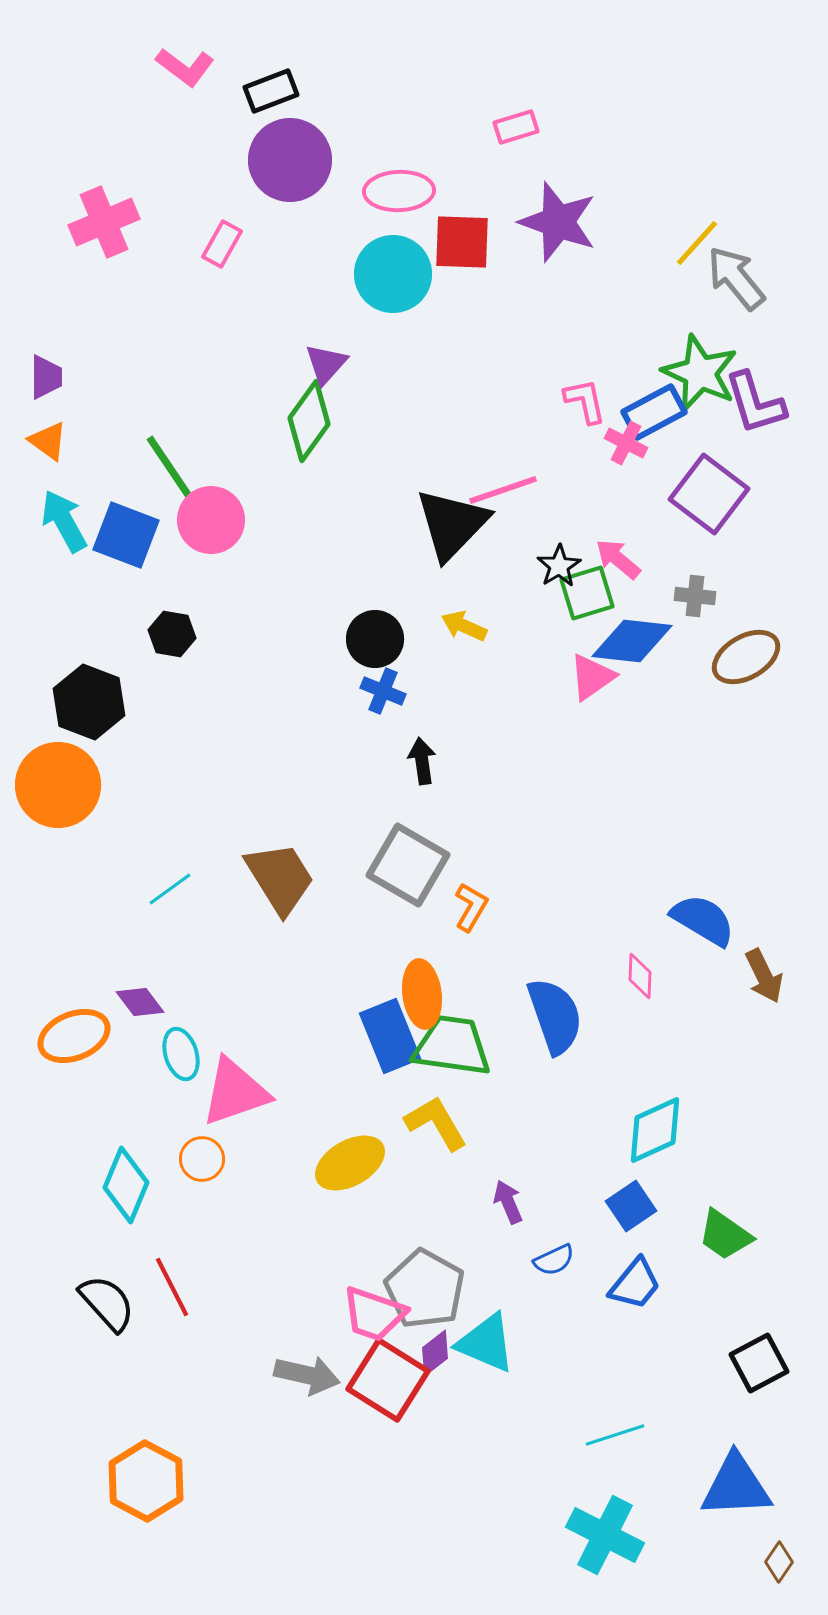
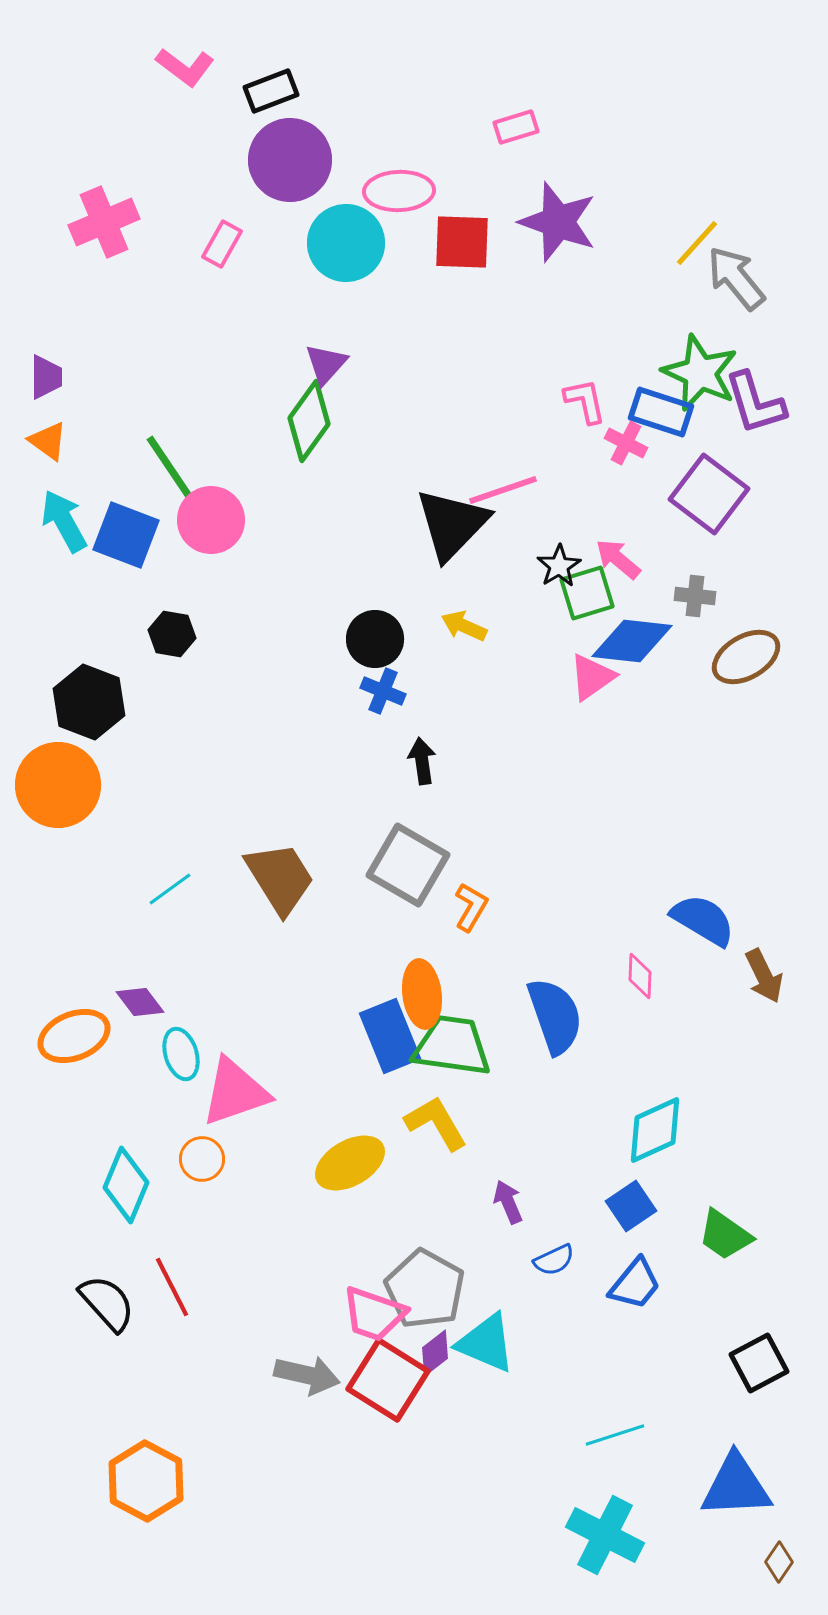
cyan circle at (393, 274): moved 47 px left, 31 px up
blue rectangle at (654, 412): moved 7 px right; rotated 46 degrees clockwise
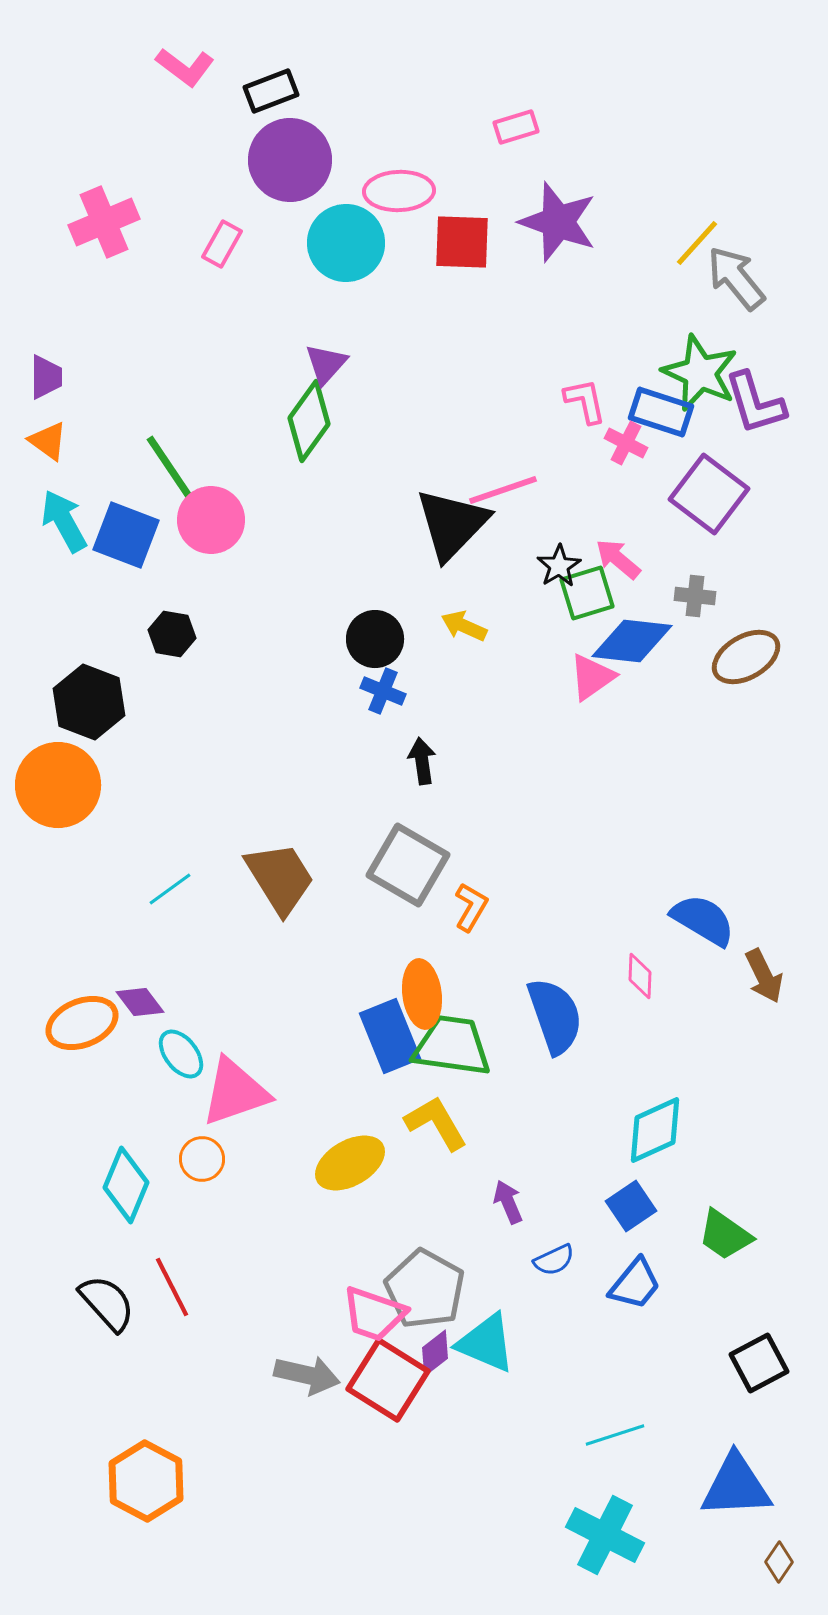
orange ellipse at (74, 1036): moved 8 px right, 13 px up
cyan ellipse at (181, 1054): rotated 21 degrees counterclockwise
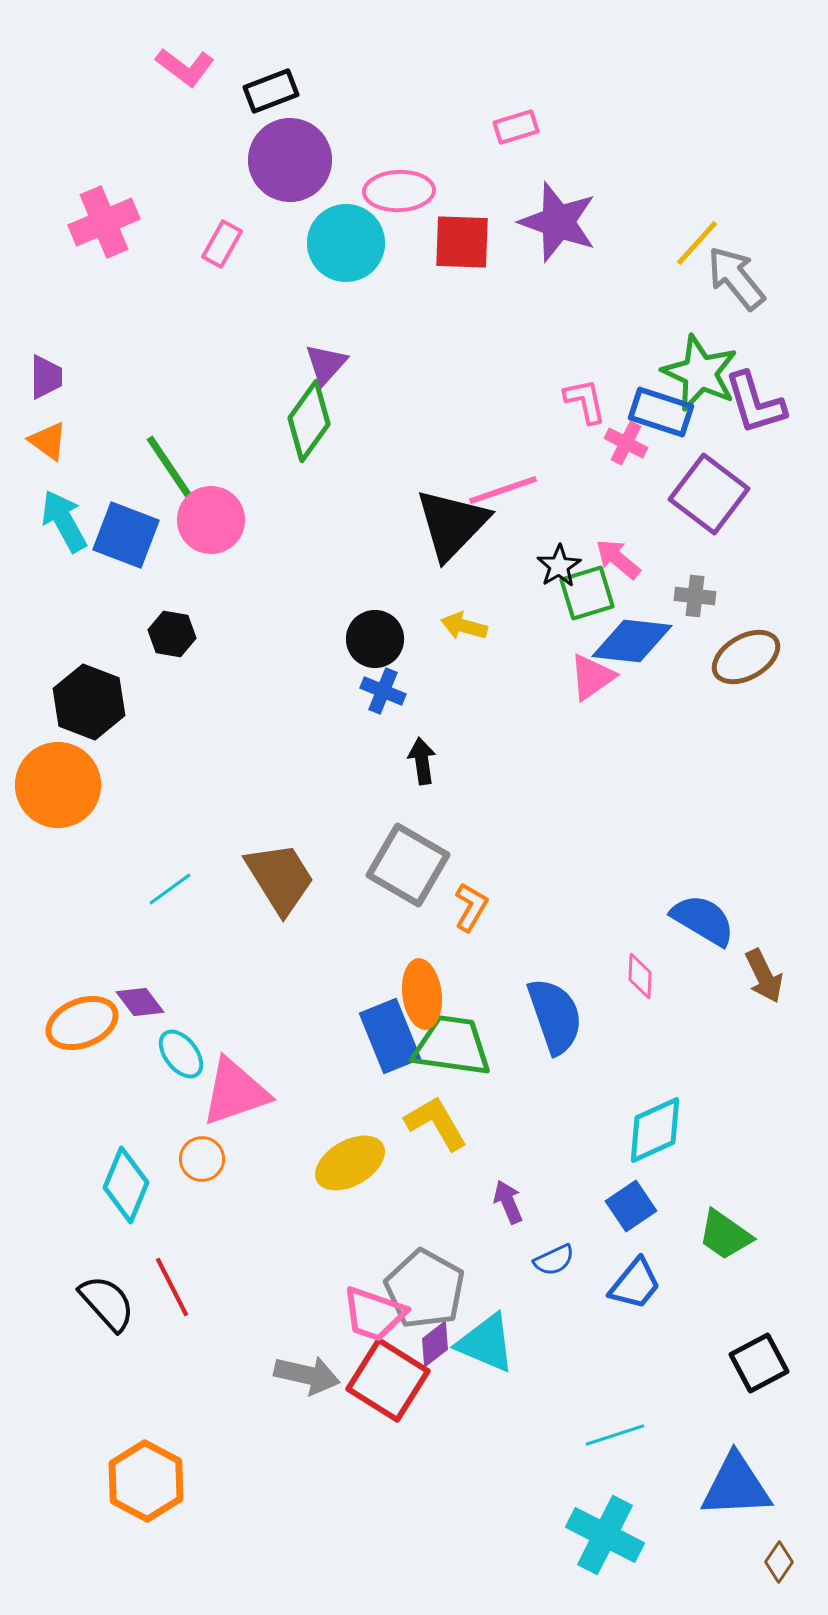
yellow arrow at (464, 626): rotated 9 degrees counterclockwise
purple diamond at (435, 1353): moved 9 px up
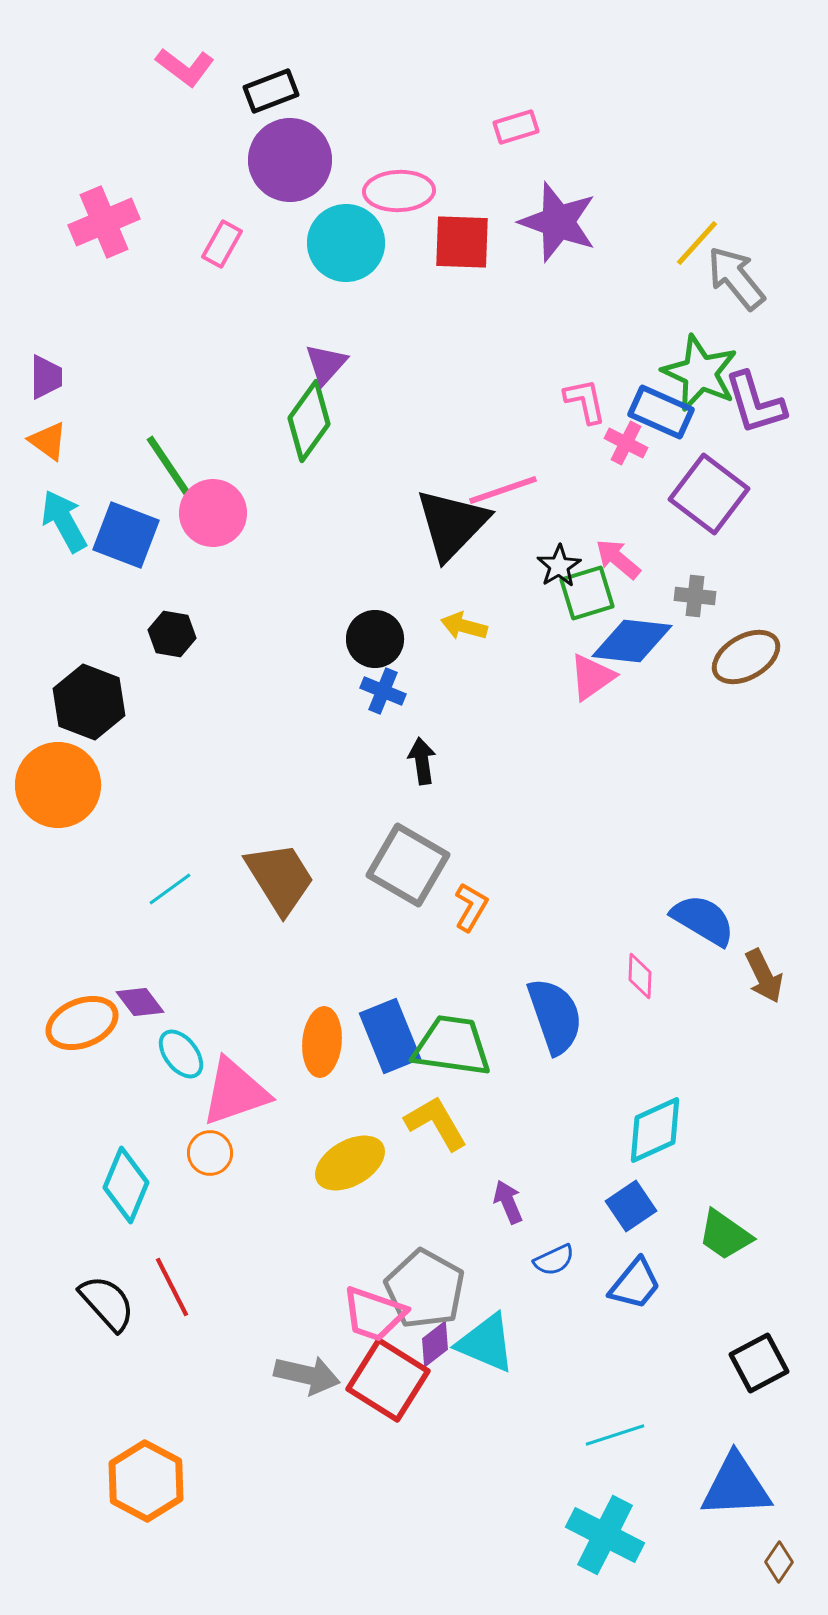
blue rectangle at (661, 412): rotated 6 degrees clockwise
pink circle at (211, 520): moved 2 px right, 7 px up
orange ellipse at (422, 994): moved 100 px left, 48 px down; rotated 12 degrees clockwise
orange circle at (202, 1159): moved 8 px right, 6 px up
